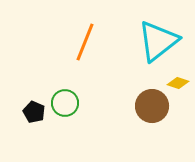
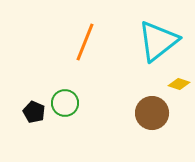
yellow diamond: moved 1 px right, 1 px down
brown circle: moved 7 px down
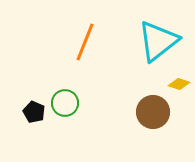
brown circle: moved 1 px right, 1 px up
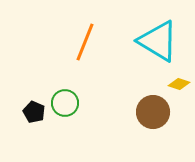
cyan triangle: rotated 51 degrees counterclockwise
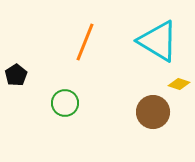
black pentagon: moved 18 px left, 37 px up; rotated 15 degrees clockwise
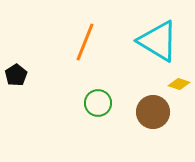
green circle: moved 33 px right
